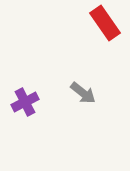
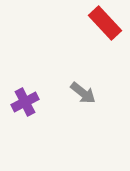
red rectangle: rotated 8 degrees counterclockwise
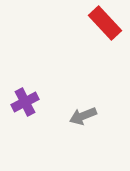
gray arrow: moved 23 px down; rotated 120 degrees clockwise
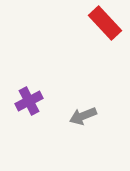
purple cross: moved 4 px right, 1 px up
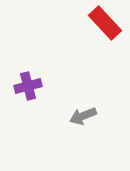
purple cross: moved 1 px left, 15 px up; rotated 12 degrees clockwise
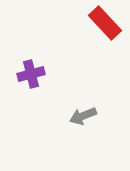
purple cross: moved 3 px right, 12 px up
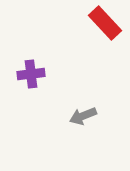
purple cross: rotated 8 degrees clockwise
